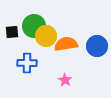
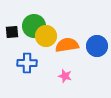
orange semicircle: moved 1 px right, 1 px down
pink star: moved 4 px up; rotated 16 degrees counterclockwise
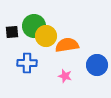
blue circle: moved 19 px down
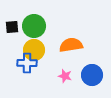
black square: moved 5 px up
yellow circle: moved 12 px left, 14 px down
orange semicircle: moved 4 px right
blue circle: moved 5 px left, 10 px down
